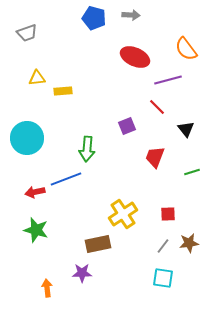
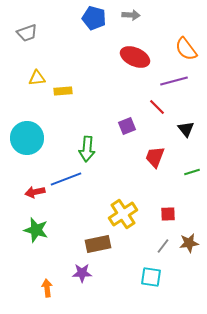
purple line: moved 6 px right, 1 px down
cyan square: moved 12 px left, 1 px up
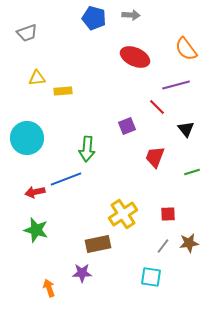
purple line: moved 2 px right, 4 px down
orange arrow: moved 2 px right; rotated 12 degrees counterclockwise
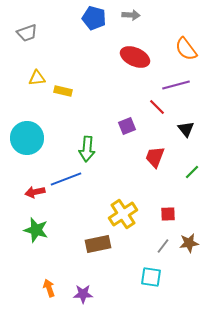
yellow rectangle: rotated 18 degrees clockwise
green line: rotated 28 degrees counterclockwise
purple star: moved 1 px right, 21 px down
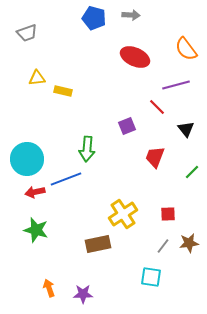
cyan circle: moved 21 px down
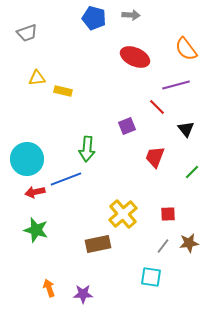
yellow cross: rotated 8 degrees counterclockwise
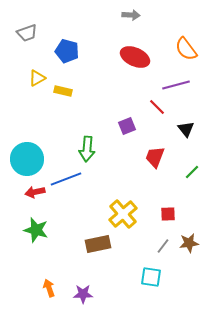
blue pentagon: moved 27 px left, 33 px down
yellow triangle: rotated 24 degrees counterclockwise
